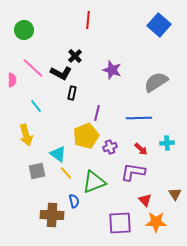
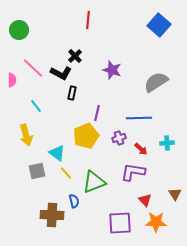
green circle: moved 5 px left
purple cross: moved 9 px right, 9 px up
cyan triangle: moved 1 px left, 1 px up
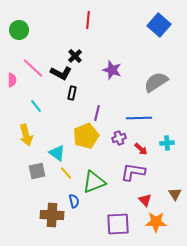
purple square: moved 2 px left, 1 px down
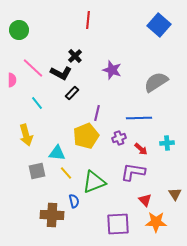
black rectangle: rotated 32 degrees clockwise
cyan line: moved 1 px right, 3 px up
cyan triangle: rotated 30 degrees counterclockwise
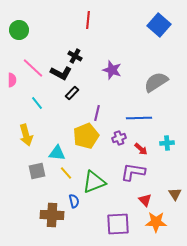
black cross: rotated 16 degrees counterclockwise
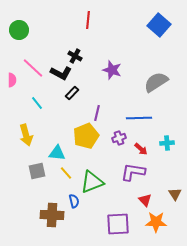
green triangle: moved 2 px left
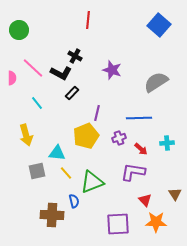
pink semicircle: moved 2 px up
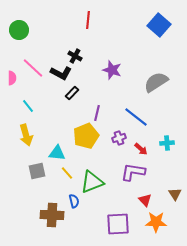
cyan line: moved 9 px left, 3 px down
blue line: moved 3 px left, 1 px up; rotated 40 degrees clockwise
yellow line: moved 1 px right
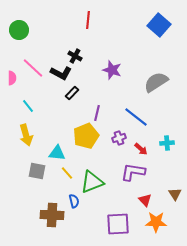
gray square: rotated 24 degrees clockwise
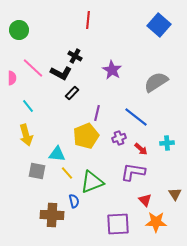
purple star: rotated 12 degrees clockwise
cyan triangle: moved 1 px down
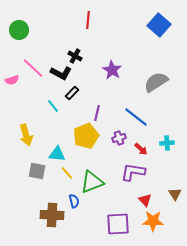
pink semicircle: moved 2 px down; rotated 72 degrees clockwise
cyan line: moved 25 px right
orange star: moved 3 px left, 1 px up
